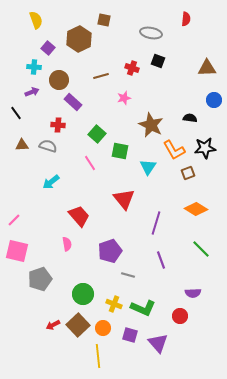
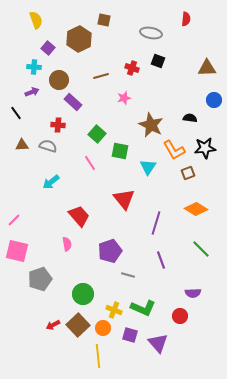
yellow cross at (114, 304): moved 6 px down
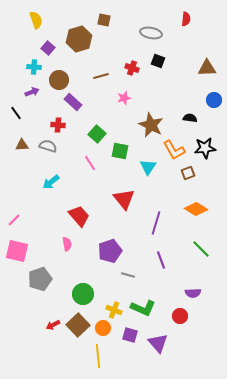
brown hexagon at (79, 39): rotated 10 degrees clockwise
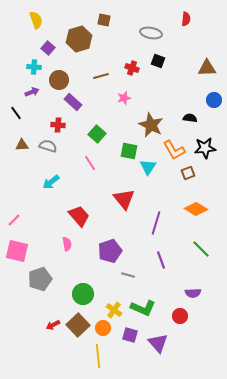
green square at (120, 151): moved 9 px right
yellow cross at (114, 310): rotated 14 degrees clockwise
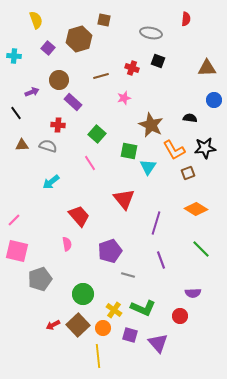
cyan cross at (34, 67): moved 20 px left, 11 px up
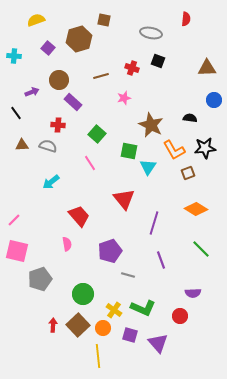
yellow semicircle at (36, 20): rotated 90 degrees counterclockwise
purple line at (156, 223): moved 2 px left
red arrow at (53, 325): rotated 120 degrees clockwise
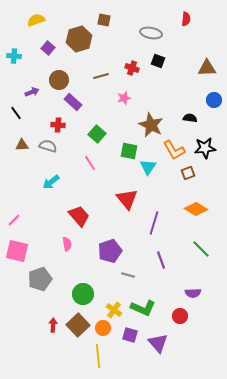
red triangle at (124, 199): moved 3 px right
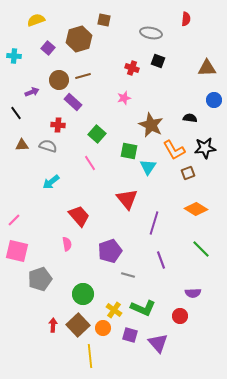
brown line at (101, 76): moved 18 px left
yellow line at (98, 356): moved 8 px left
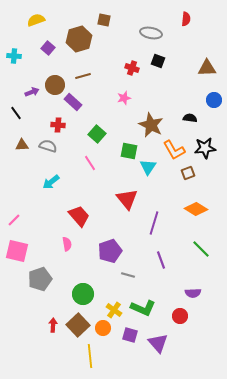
brown circle at (59, 80): moved 4 px left, 5 px down
